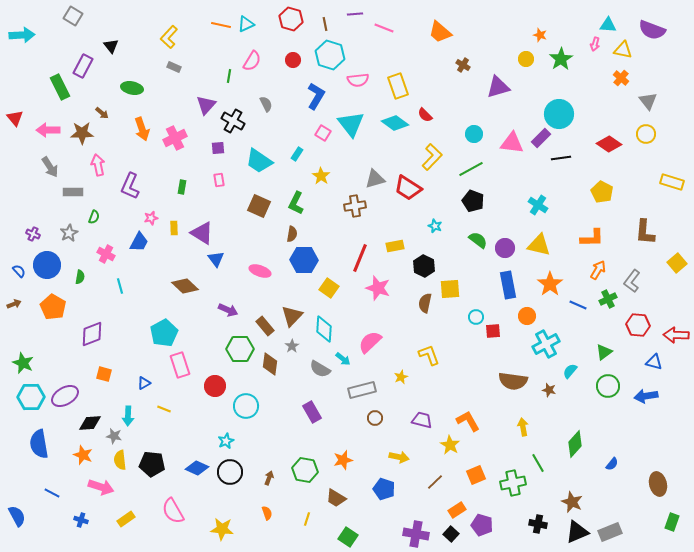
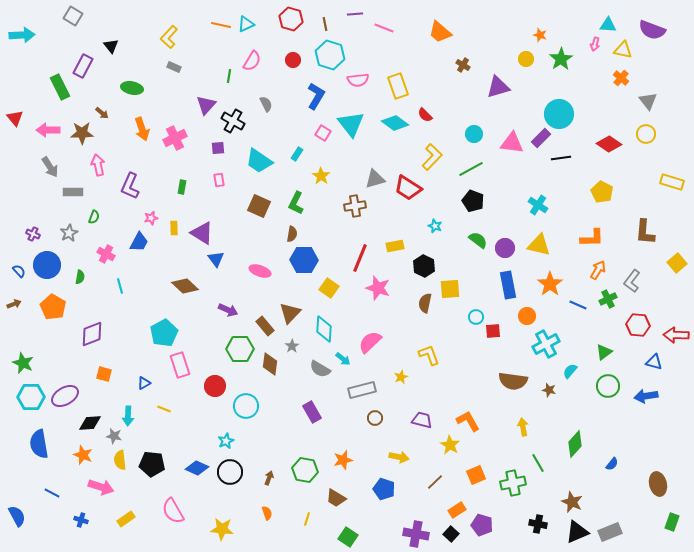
brown triangle at (292, 316): moved 2 px left, 3 px up
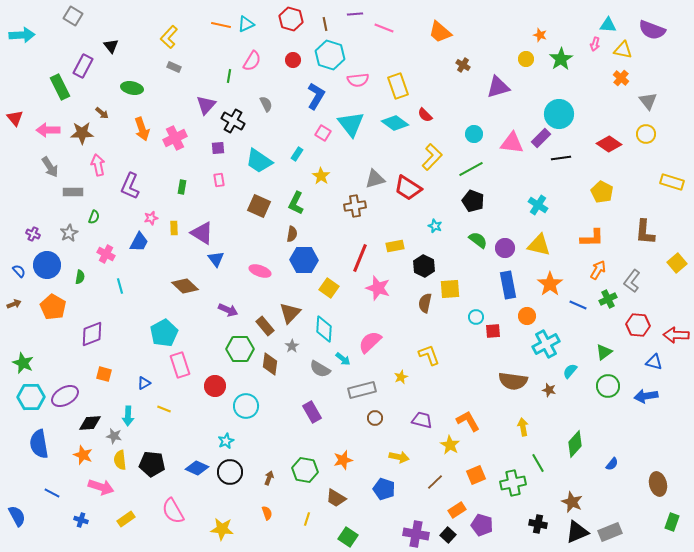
black square at (451, 534): moved 3 px left, 1 px down
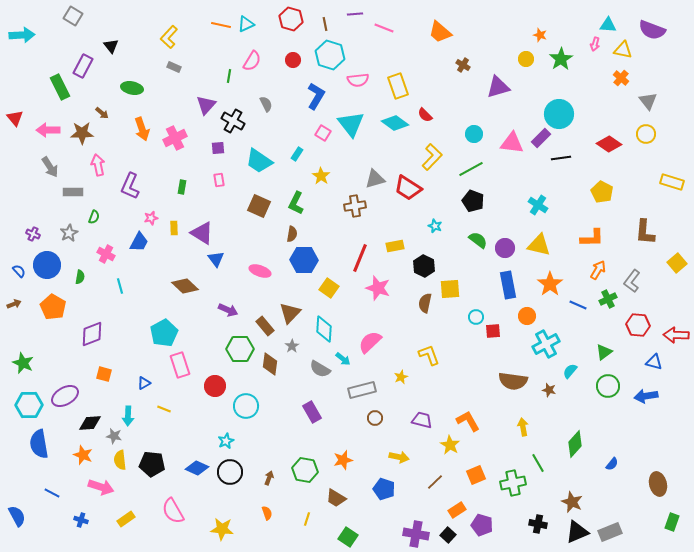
cyan hexagon at (31, 397): moved 2 px left, 8 px down
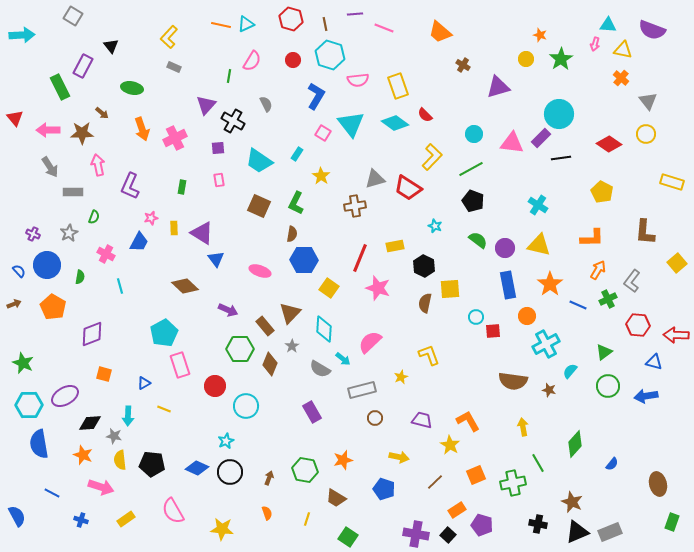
brown diamond at (270, 364): rotated 15 degrees clockwise
